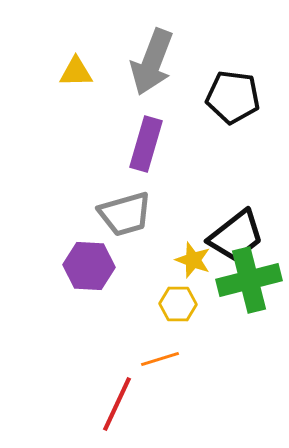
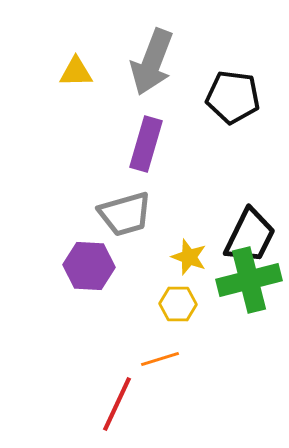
black trapezoid: moved 14 px right; rotated 26 degrees counterclockwise
yellow star: moved 4 px left, 3 px up
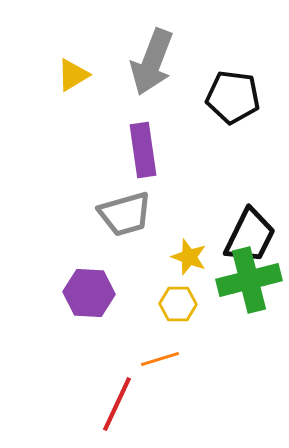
yellow triangle: moved 3 px left, 3 px down; rotated 30 degrees counterclockwise
purple rectangle: moved 3 px left, 6 px down; rotated 24 degrees counterclockwise
purple hexagon: moved 27 px down
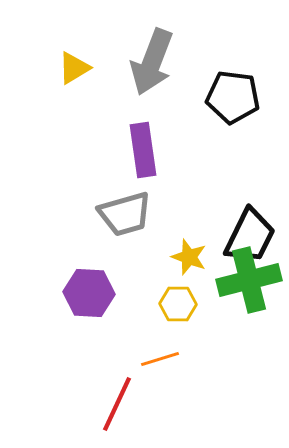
yellow triangle: moved 1 px right, 7 px up
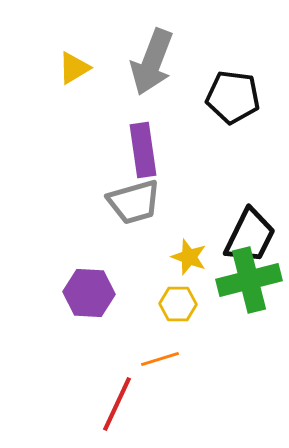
gray trapezoid: moved 9 px right, 12 px up
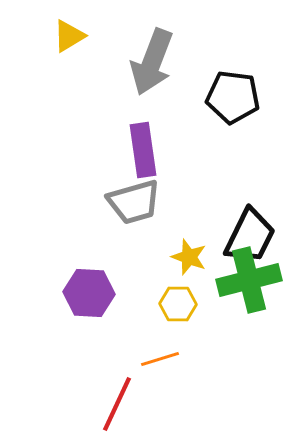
yellow triangle: moved 5 px left, 32 px up
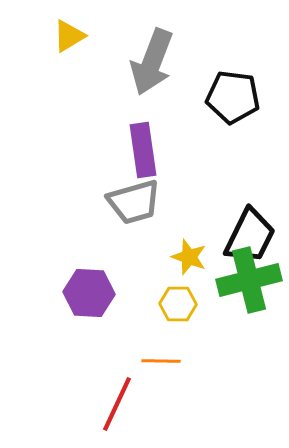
orange line: moved 1 px right, 2 px down; rotated 18 degrees clockwise
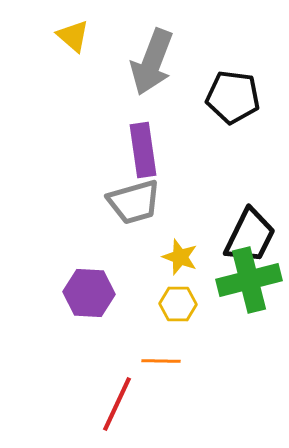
yellow triangle: moved 4 px right; rotated 48 degrees counterclockwise
yellow star: moved 9 px left
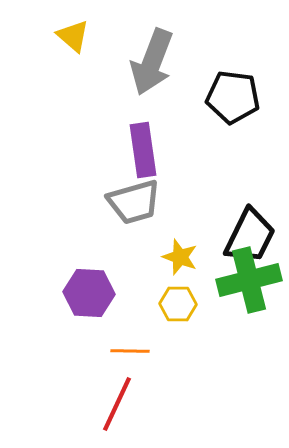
orange line: moved 31 px left, 10 px up
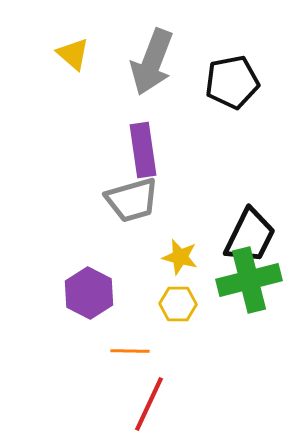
yellow triangle: moved 18 px down
black pentagon: moved 1 px left, 15 px up; rotated 18 degrees counterclockwise
gray trapezoid: moved 2 px left, 2 px up
yellow star: rotated 6 degrees counterclockwise
purple hexagon: rotated 24 degrees clockwise
red line: moved 32 px right
